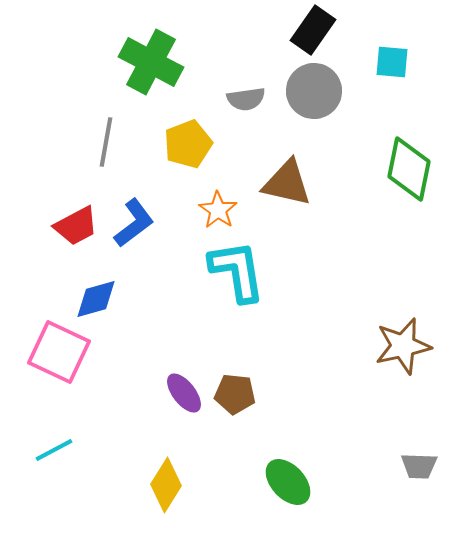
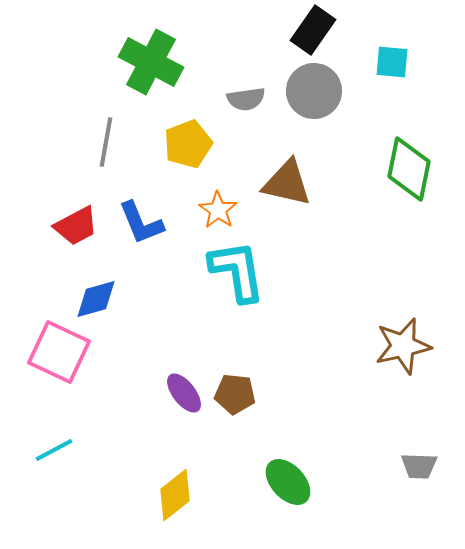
blue L-shape: moved 7 px right; rotated 105 degrees clockwise
yellow diamond: moved 9 px right, 10 px down; rotated 20 degrees clockwise
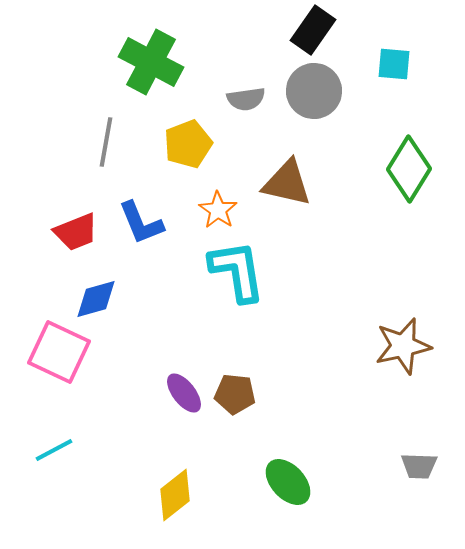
cyan square: moved 2 px right, 2 px down
green diamond: rotated 20 degrees clockwise
red trapezoid: moved 6 px down; rotated 6 degrees clockwise
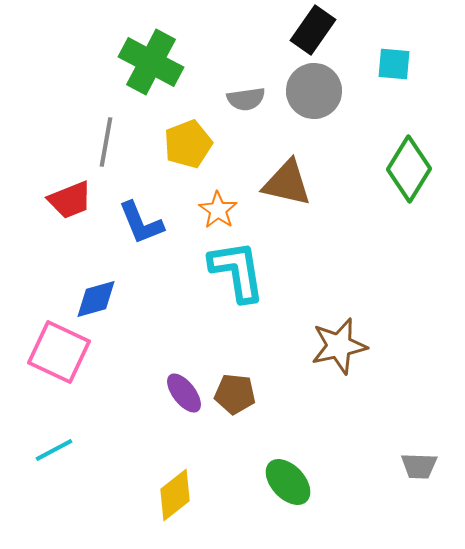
red trapezoid: moved 6 px left, 32 px up
brown star: moved 64 px left
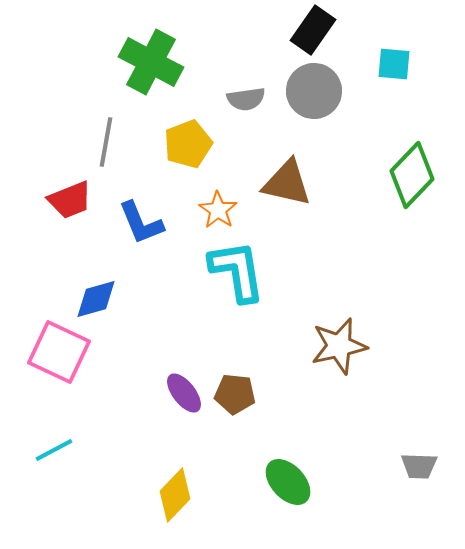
green diamond: moved 3 px right, 6 px down; rotated 12 degrees clockwise
yellow diamond: rotated 8 degrees counterclockwise
